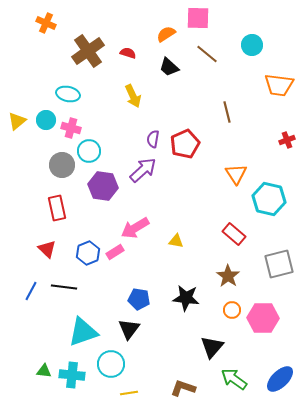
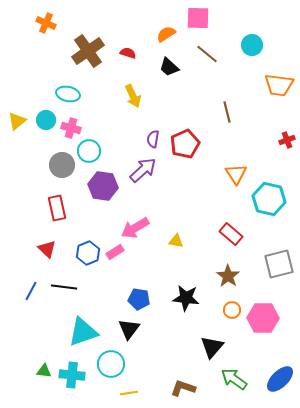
red rectangle at (234, 234): moved 3 px left
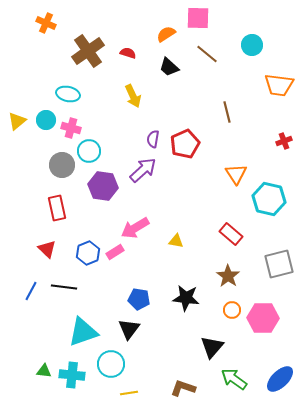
red cross at (287, 140): moved 3 px left, 1 px down
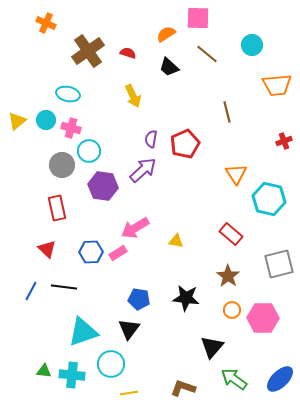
orange trapezoid at (279, 85): moved 2 px left; rotated 12 degrees counterclockwise
purple semicircle at (153, 139): moved 2 px left
pink rectangle at (115, 252): moved 3 px right, 1 px down
blue hexagon at (88, 253): moved 3 px right, 1 px up; rotated 20 degrees clockwise
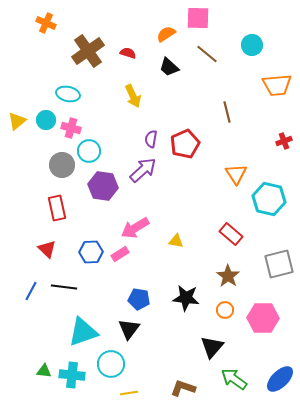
pink rectangle at (118, 253): moved 2 px right, 1 px down
orange circle at (232, 310): moved 7 px left
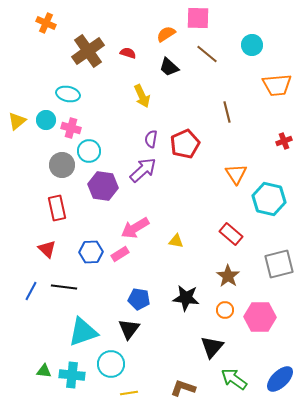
yellow arrow at (133, 96): moved 9 px right
pink hexagon at (263, 318): moved 3 px left, 1 px up
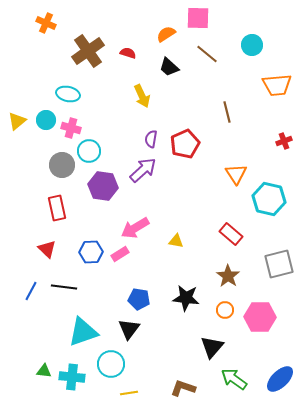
cyan cross at (72, 375): moved 2 px down
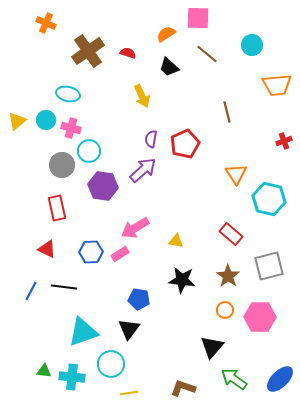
red triangle at (47, 249): rotated 18 degrees counterclockwise
gray square at (279, 264): moved 10 px left, 2 px down
black star at (186, 298): moved 4 px left, 18 px up
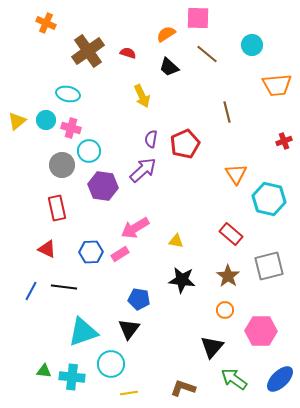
pink hexagon at (260, 317): moved 1 px right, 14 px down
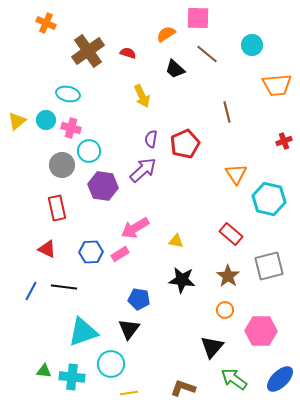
black trapezoid at (169, 67): moved 6 px right, 2 px down
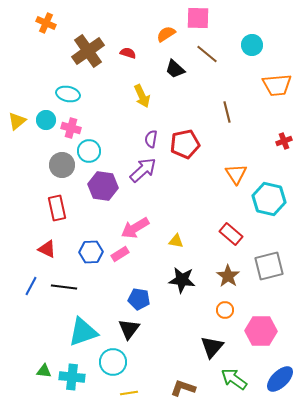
red pentagon at (185, 144): rotated 12 degrees clockwise
blue line at (31, 291): moved 5 px up
cyan circle at (111, 364): moved 2 px right, 2 px up
